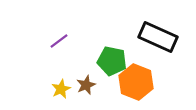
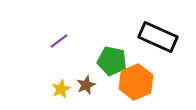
orange hexagon: rotated 16 degrees clockwise
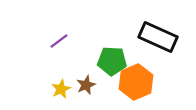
green pentagon: rotated 8 degrees counterclockwise
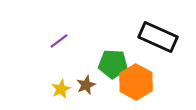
green pentagon: moved 1 px right, 3 px down
orange hexagon: rotated 8 degrees counterclockwise
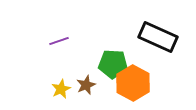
purple line: rotated 18 degrees clockwise
orange hexagon: moved 3 px left, 1 px down
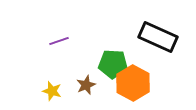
yellow star: moved 9 px left, 2 px down; rotated 30 degrees counterclockwise
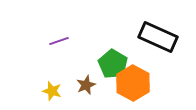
green pentagon: rotated 28 degrees clockwise
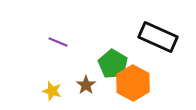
purple line: moved 1 px left, 1 px down; rotated 42 degrees clockwise
brown star: rotated 12 degrees counterclockwise
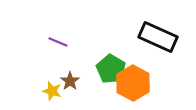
green pentagon: moved 2 px left, 5 px down
brown star: moved 16 px left, 4 px up
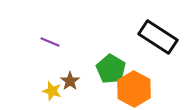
black rectangle: rotated 9 degrees clockwise
purple line: moved 8 px left
orange hexagon: moved 1 px right, 6 px down
